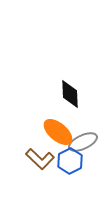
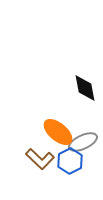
black diamond: moved 15 px right, 6 px up; rotated 8 degrees counterclockwise
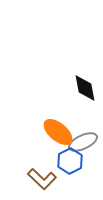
brown L-shape: moved 2 px right, 20 px down
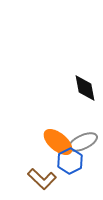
orange ellipse: moved 10 px down
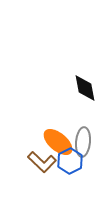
gray ellipse: rotated 60 degrees counterclockwise
brown L-shape: moved 17 px up
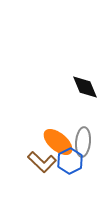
black diamond: moved 1 px up; rotated 12 degrees counterclockwise
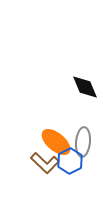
orange ellipse: moved 2 px left
brown L-shape: moved 3 px right, 1 px down
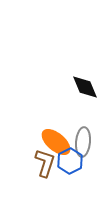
brown L-shape: rotated 116 degrees counterclockwise
